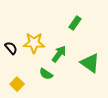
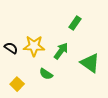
yellow star: moved 3 px down
black semicircle: rotated 16 degrees counterclockwise
green arrow: moved 2 px right, 3 px up
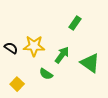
green arrow: moved 1 px right, 4 px down
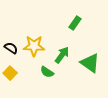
green semicircle: moved 1 px right, 2 px up
yellow square: moved 7 px left, 11 px up
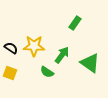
yellow square: rotated 24 degrees counterclockwise
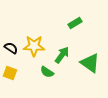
green rectangle: rotated 24 degrees clockwise
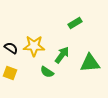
green triangle: rotated 40 degrees counterclockwise
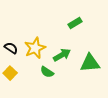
yellow star: moved 1 px right, 2 px down; rotated 25 degrees counterclockwise
green arrow: rotated 24 degrees clockwise
yellow square: rotated 24 degrees clockwise
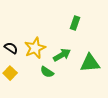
green rectangle: rotated 40 degrees counterclockwise
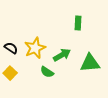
green rectangle: moved 3 px right; rotated 16 degrees counterclockwise
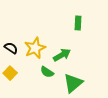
green triangle: moved 17 px left, 20 px down; rotated 35 degrees counterclockwise
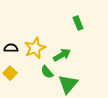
green rectangle: rotated 24 degrees counterclockwise
black semicircle: rotated 32 degrees counterclockwise
green semicircle: rotated 16 degrees clockwise
green triangle: moved 5 px left, 1 px down; rotated 10 degrees counterclockwise
